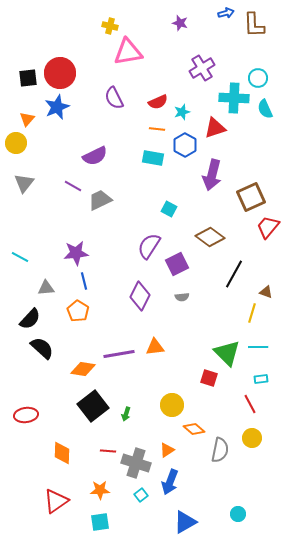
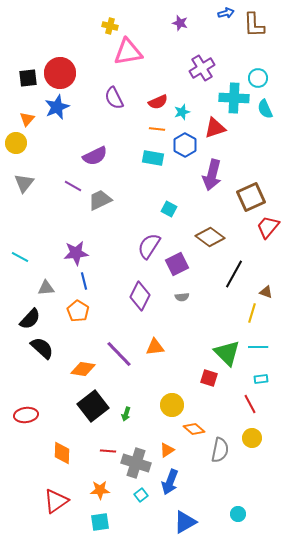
purple line at (119, 354): rotated 56 degrees clockwise
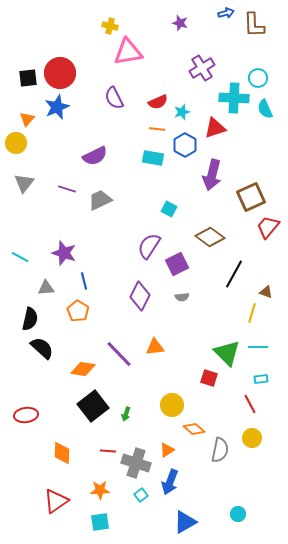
purple line at (73, 186): moved 6 px left, 3 px down; rotated 12 degrees counterclockwise
purple star at (76, 253): moved 12 px left; rotated 25 degrees clockwise
black semicircle at (30, 319): rotated 30 degrees counterclockwise
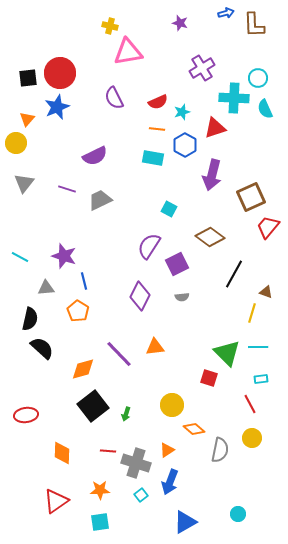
purple star at (64, 253): moved 3 px down
orange diamond at (83, 369): rotated 25 degrees counterclockwise
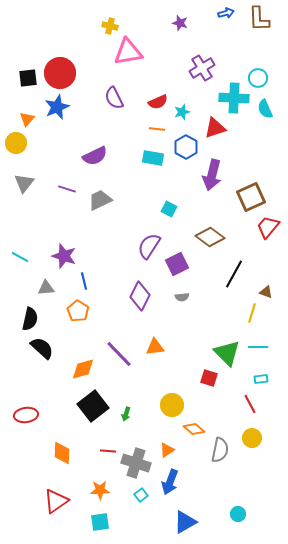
brown L-shape at (254, 25): moved 5 px right, 6 px up
blue hexagon at (185, 145): moved 1 px right, 2 px down
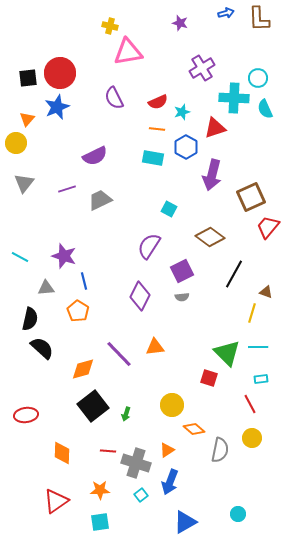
purple line at (67, 189): rotated 36 degrees counterclockwise
purple square at (177, 264): moved 5 px right, 7 px down
